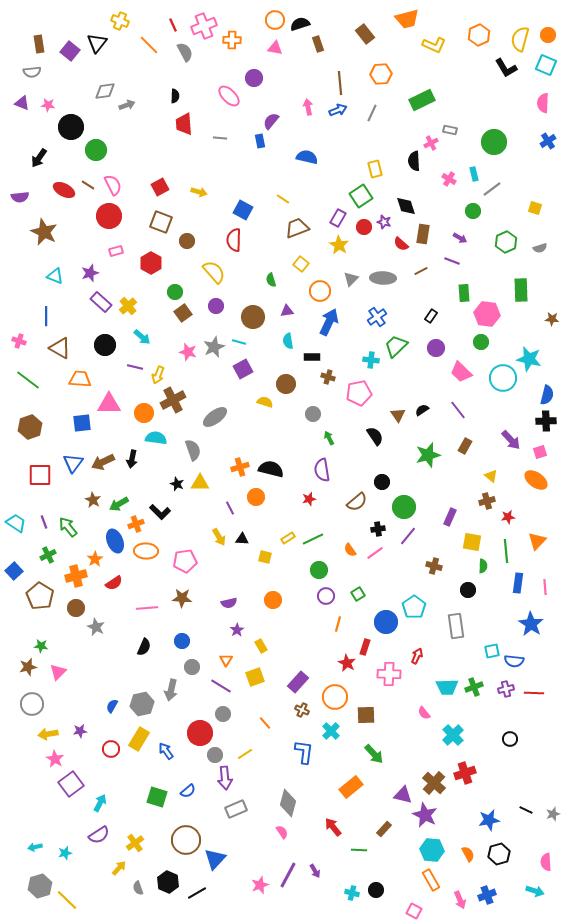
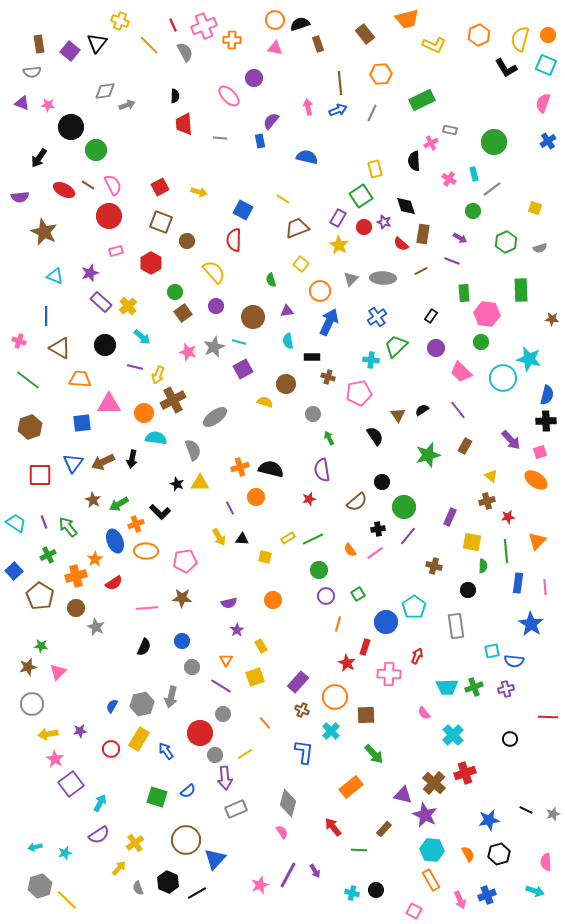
pink semicircle at (543, 103): rotated 18 degrees clockwise
gray arrow at (171, 690): moved 7 px down
red line at (534, 693): moved 14 px right, 24 px down
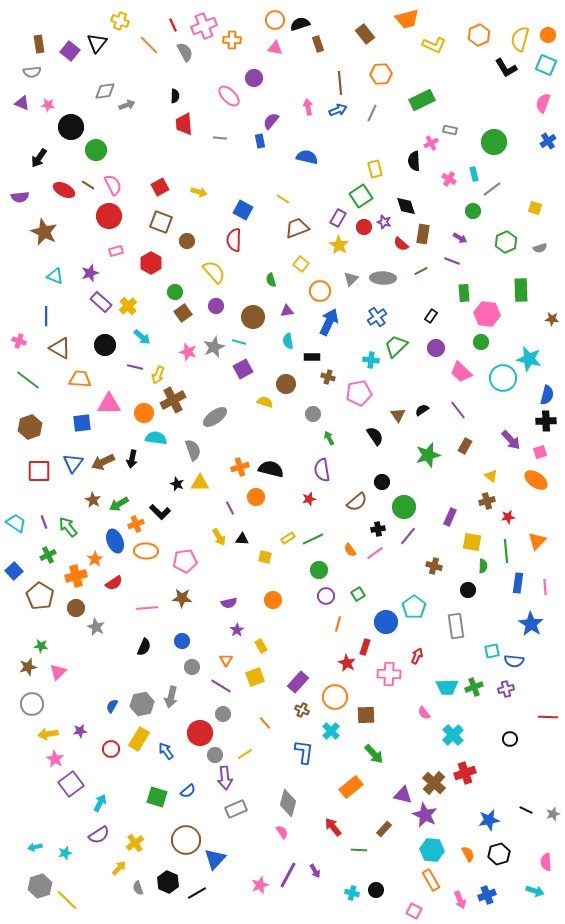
red square at (40, 475): moved 1 px left, 4 px up
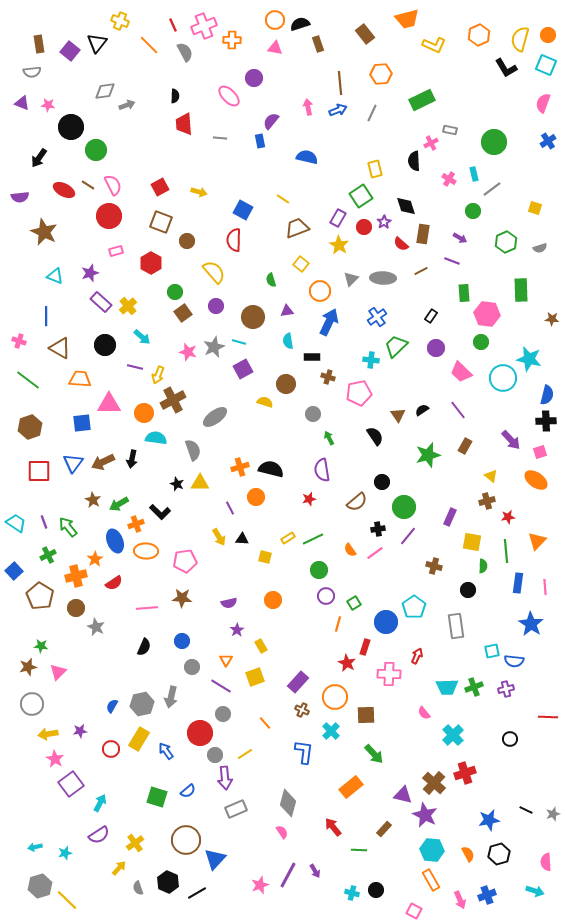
purple star at (384, 222): rotated 24 degrees clockwise
green square at (358, 594): moved 4 px left, 9 px down
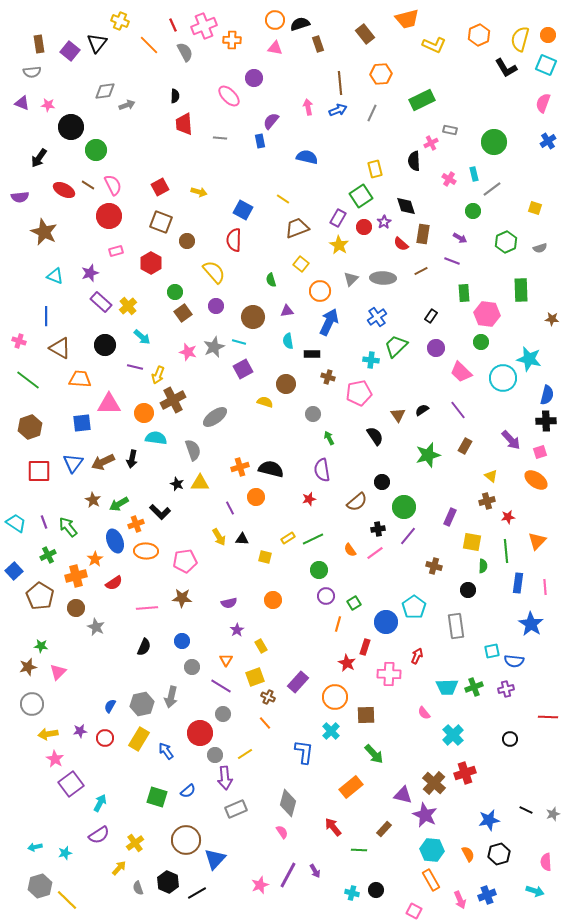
black rectangle at (312, 357): moved 3 px up
blue semicircle at (112, 706): moved 2 px left
brown cross at (302, 710): moved 34 px left, 13 px up
red circle at (111, 749): moved 6 px left, 11 px up
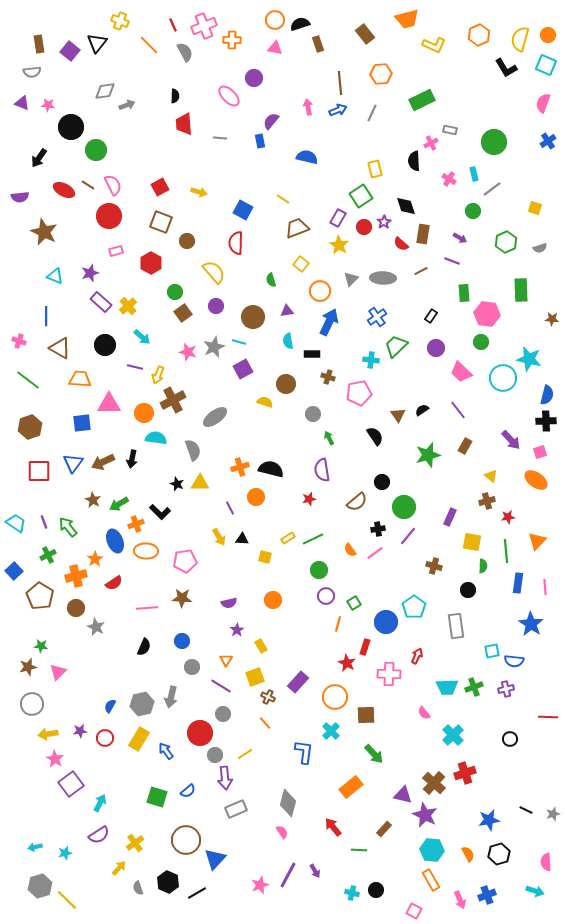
red semicircle at (234, 240): moved 2 px right, 3 px down
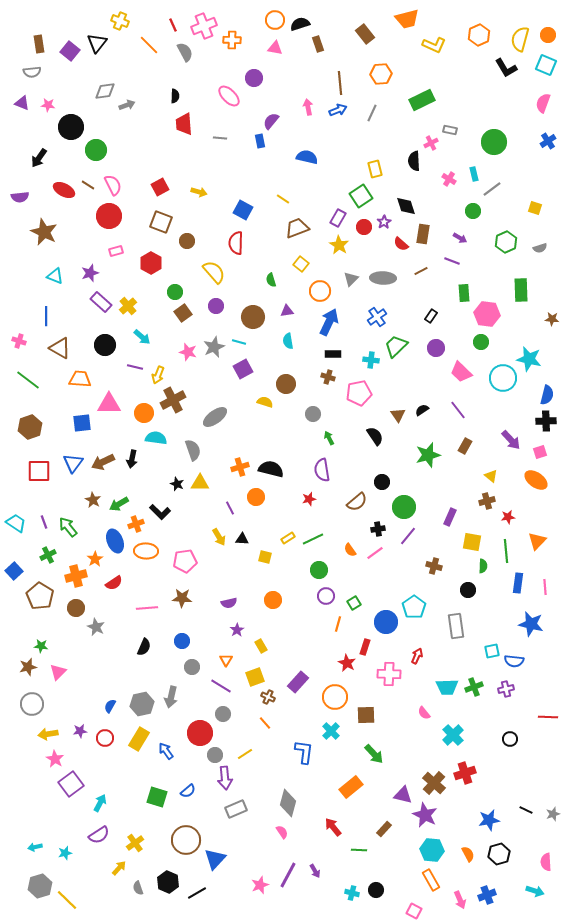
black rectangle at (312, 354): moved 21 px right
blue star at (531, 624): rotated 20 degrees counterclockwise
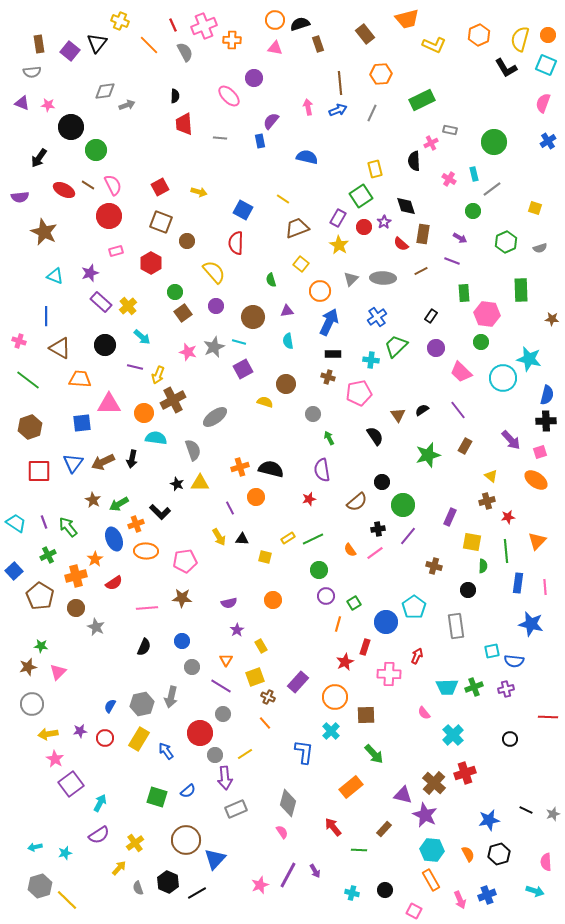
green circle at (404, 507): moved 1 px left, 2 px up
blue ellipse at (115, 541): moved 1 px left, 2 px up
red star at (347, 663): moved 2 px left, 1 px up; rotated 18 degrees clockwise
black circle at (376, 890): moved 9 px right
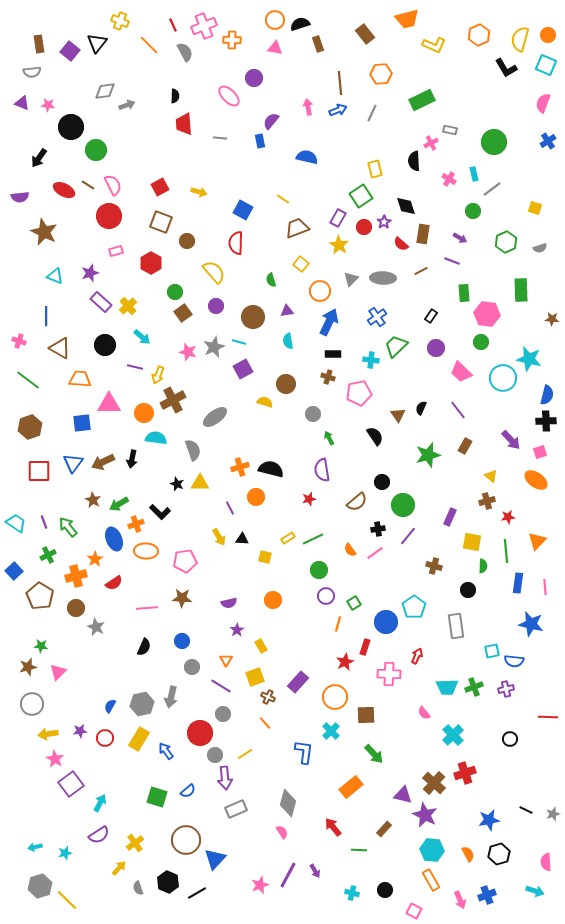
black semicircle at (422, 410): moved 1 px left, 2 px up; rotated 32 degrees counterclockwise
